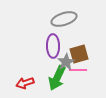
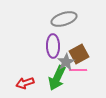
brown square: rotated 12 degrees counterclockwise
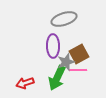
gray star: rotated 12 degrees clockwise
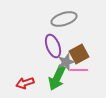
purple ellipse: rotated 20 degrees counterclockwise
pink line: moved 1 px right
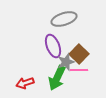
brown square: rotated 18 degrees counterclockwise
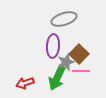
purple ellipse: rotated 25 degrees clockwise
pink line: moved 2 px right, 1 px down
